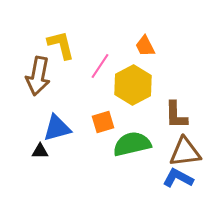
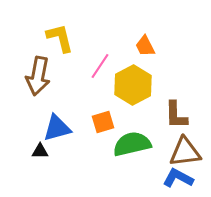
yellow L-shape: moved 1 px left, 7 px up
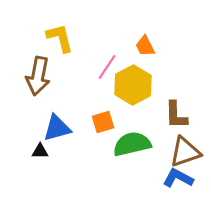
pink line: moved 7 px right, 1 px down
brown triangle: rotated 12 degrees counterclockwise
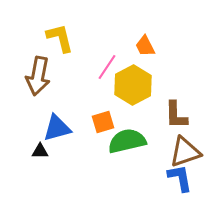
green semicircle: moved 5 px left, 3 px up
blue L-shape: moved 2 px right; rotated 52 degrees clockwise
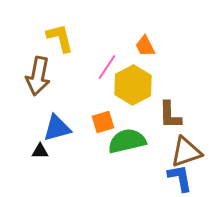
brown L-shape: moved 6 px left
brown triangle: moved 1 px right
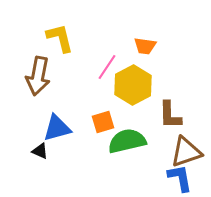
orange trapezoid: rotated 55 degrees counterclockwise
black triangle: rotated 24 degrees clockwise
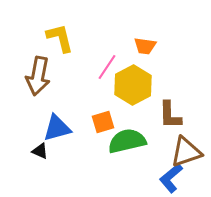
blue L-shape: moved 9 px left; rotated 120 degrees counterclockwise
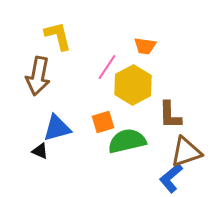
yellow L-shape: moved 2 px left, 2 px up
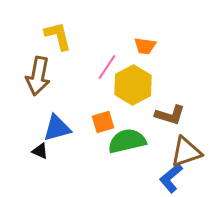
brown L-shape: rotated 72 degrees counterclockwise
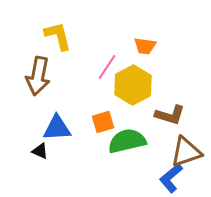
blue triangle: rotated 12 degrees clockwise
